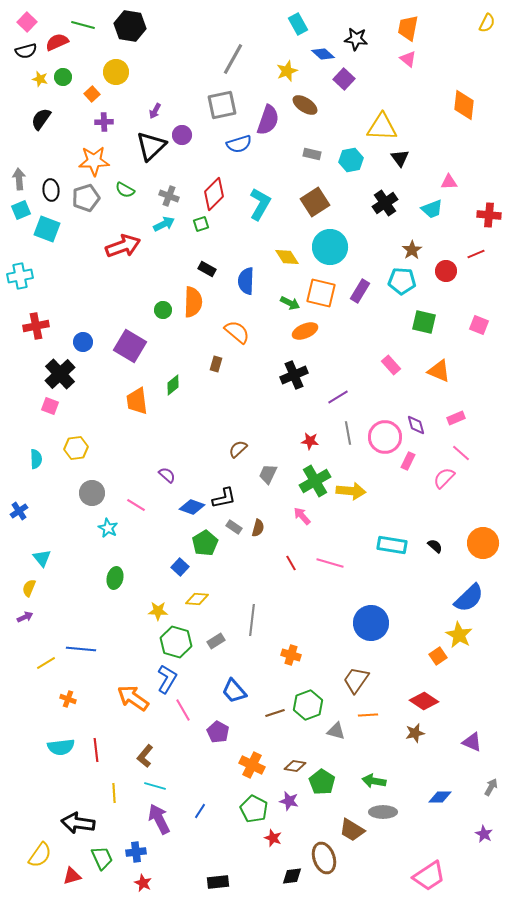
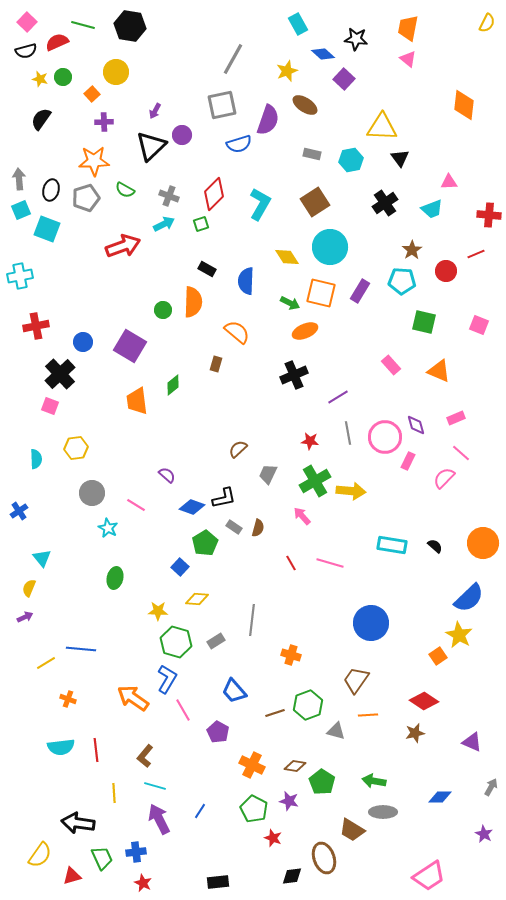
black ellipse at (51, 190): rotated 20 degrees clockwise
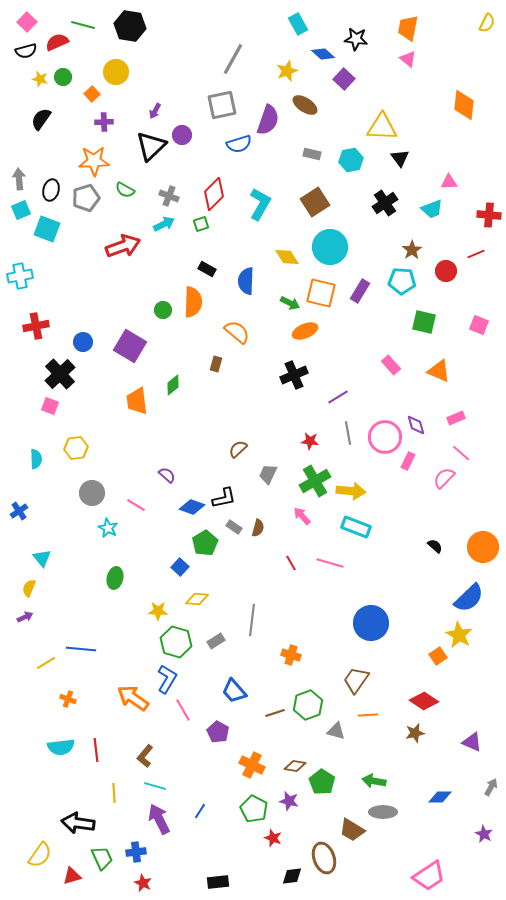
orange circle at (483, 543): moved 4 px down
cyan rectangle at (392, 545): moved 36 px left, 18 px up; rotated 12 degrees clockwise
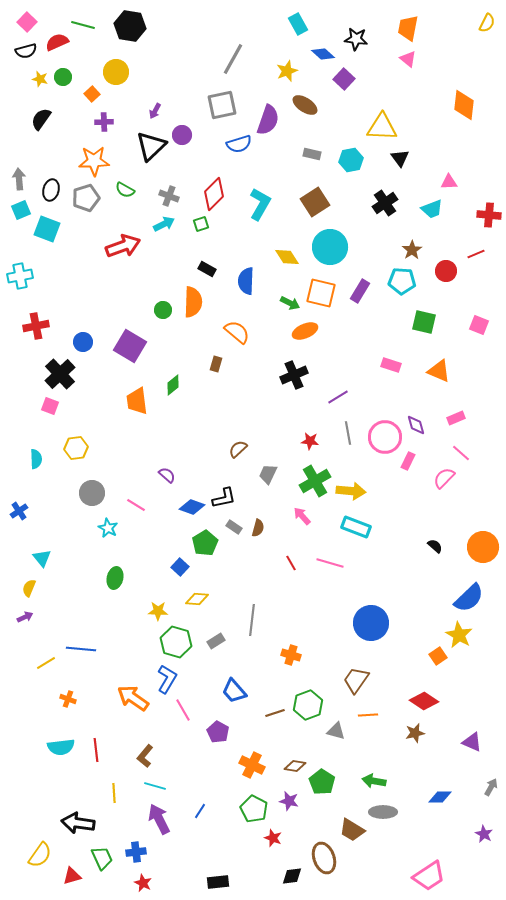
pink rectangle at (391, 365): rotated 30 degrees counterclockwise
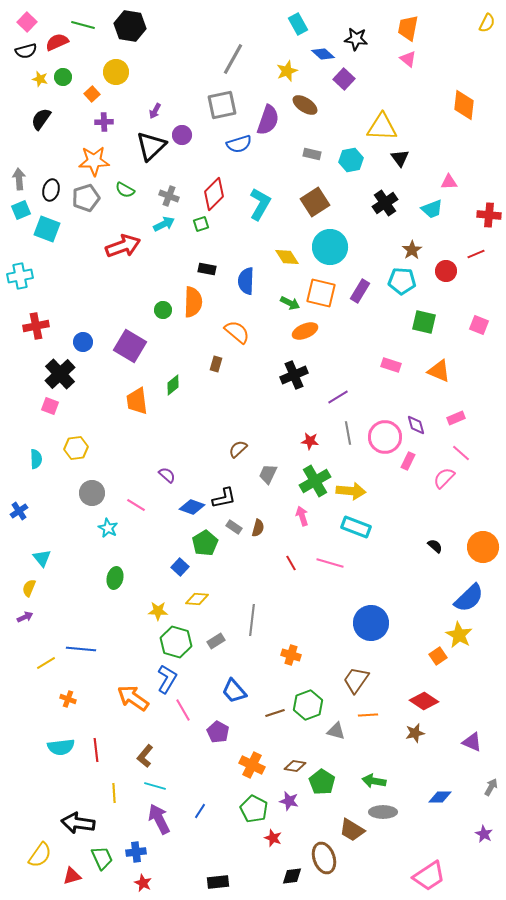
black rectangle at (207, 269): rotated 18 degrees counterclockwise
pink arrow at (302, 516): rotated 24 degrees clockwise
